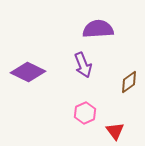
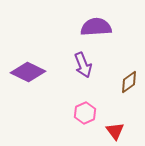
purple semicircle: moved 2 px left, 2 px up
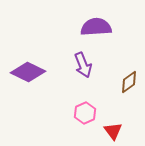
red triangle: moved 2 px left
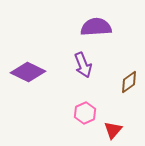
red triangle: moved 1 px up; rotated 18 degrees clockwise
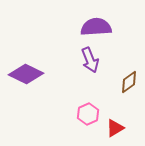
purple arrow: moved 7 px right, 5 px up
purple diamond: moved 2 px left, 2 px down
pink hexagon: moved 3 px right, 1 px down
red triangle: moved 2 px right, 2 px up; rotated 18 degrees clockwise
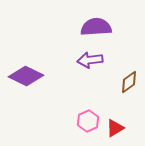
purple arrow: rotated 105 degrees clockwise
purple diamond: moved 2 px down
pink hexagon: moved 7 px down
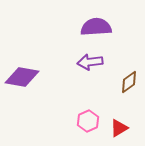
purple arrow: moved 2 px down
purple diamond: moved 4 px left, 1 px down; rotated 16 degrees counterclockwise
red triangle: moved 4 px right
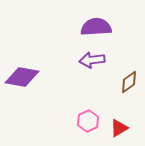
purple arrow: moved 2 px right, 2 px up
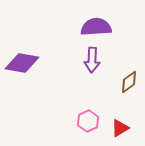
purple arrow: rotated 80 degrees counterclockwise
purple diamond: moved 14 px up
red triangle: moved 1 px right
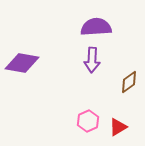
red triangle: moved 2 px left, 1 px up
